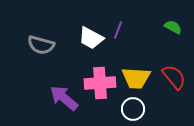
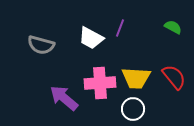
purple line: moved 2 px right, 2 px up
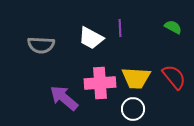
purple line: rotated 24 degrees counterclockwise
gray semicircle: rotated 12 degrees counterclockwise
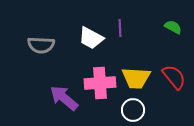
white circle: moved 1 px down
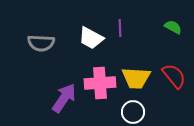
gray semicircle: moved 2 px up
red semicircle: moved 1 px up
purple arrow: rotated 84 degrees clockwise
white circle: moved 2 px down
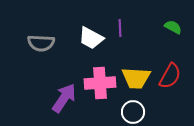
red semicircle: moved 4 px left; rotated 68 degrees clockwise
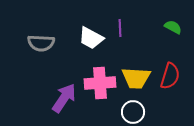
red semicircle: rotated 12 degrees counterclockwise
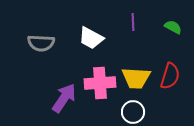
purple line: moved 13 px right, 6 px up
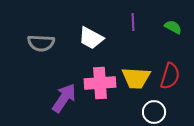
white circle: moved 21 px right
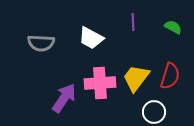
yellow trapezoid: rotated 124 degrees clockwise
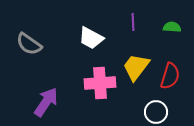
green semicircle: moved 1 px left; rotated 24 degrees counterclockwise
gray semicircle: moved 12 px left, 1 px down; rotated 32 degrees clockwise
yellow trapezoid: moved 11 px up
purple arrow: moved 18 px left, 4 px down
white circle: moved 2 px right
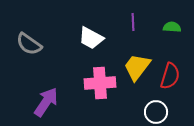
yellow trapezoid: moved 1 px right
